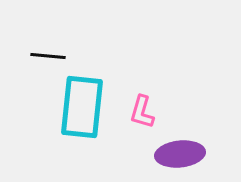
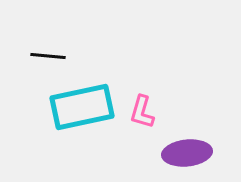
cyan rectangle: rotated 72 degrees clockwise
purple ellipse: moved 7 px right, 1 px up
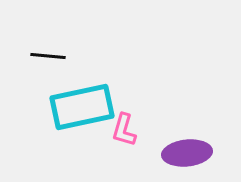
pink L-shape: moved 18 px left, 18 px down
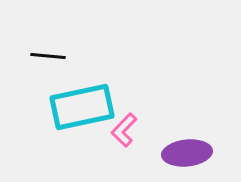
pink L-shape: rotated 28 degrees clockwise
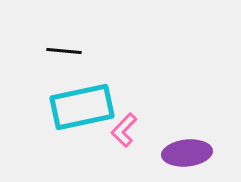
black line: moved 16 px right, 5 px up
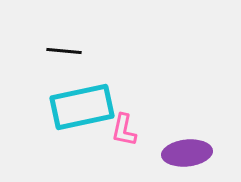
pink L-shape: rotated 32 degrees counterclockwise
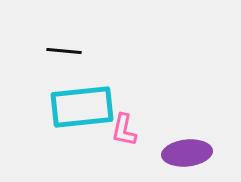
cyan rectangle: rotated 6 degrees clockwise
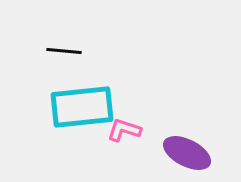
pink L-shape: rotated 96 degrees clockwise
purple ellipse: rotated 33 degrees clockwise
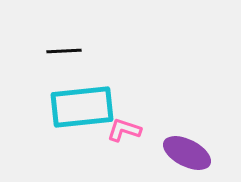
black line: rotated 8 degrees counterclockwise
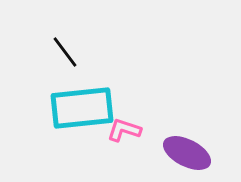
black line: moved 1 px right, 1 px down; rotated 56 degrees clockwise
cyan rectangle: moved 1 px down
